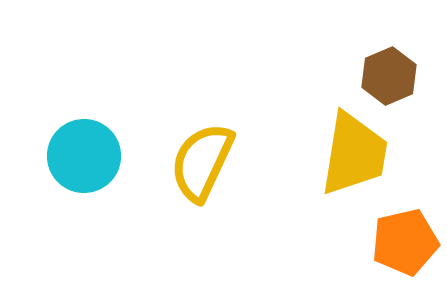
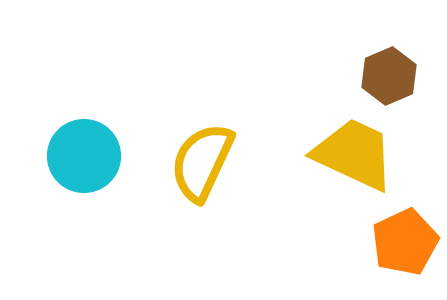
yellow trapezoid: rotated 74 degrees counterclockwise
orange pentagon: rotated 12 degrees counterclockwise
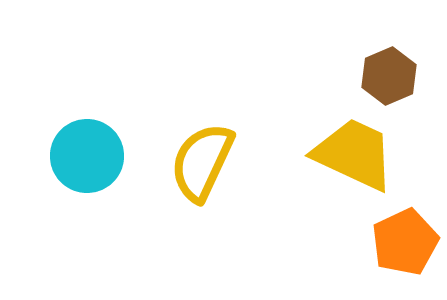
cyan circle: moved 3 px right
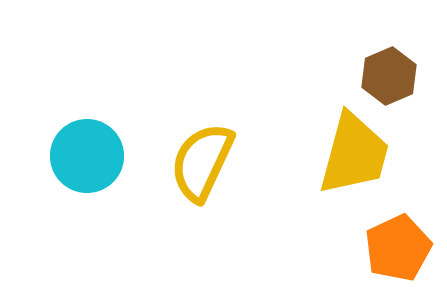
yellow trapezoid: rotated 80 degrees clockwise
orange pentagon: moved 7 px left, 6 px down
